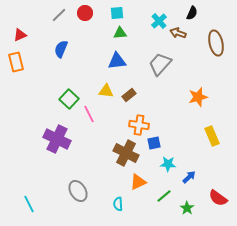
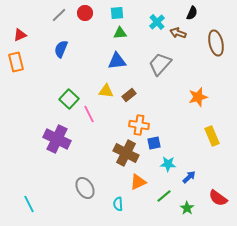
cyan cross: moved 2 px left, 1 px down
gray ellipse: moved 7 px right, 3 px up
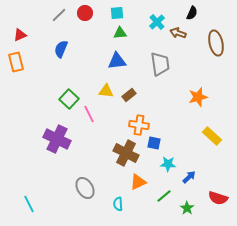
gray trapezoid: rotated 130 degrees clockwise
yellow rectangle: rotated 24 degrees counterclockwise
blue square: rotated 24 degrees clockwise
red semicircle: rotated 18 degrees counterclockwise
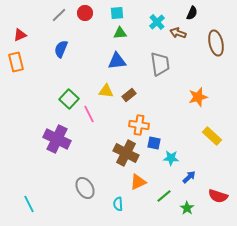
cyan star: moved 3 px right, 6 px up
red semicircle: moved 2 px up
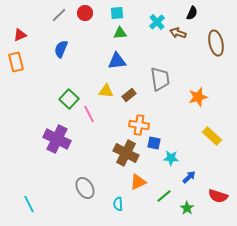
gray trapezoid: moved 15 px down
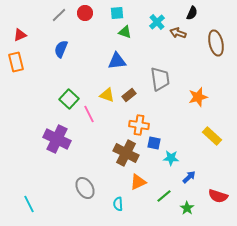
green triangle: moved 5 px right, 1 px up; rotated 24 degrees clockwise
yellow triangle: moved 1 px right, 4 px down; rotated 14 degrees clockwise
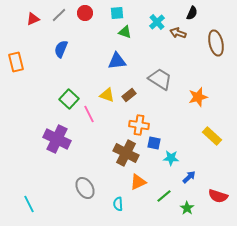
red triangle: moved 13 px right, 16 px up
gray trapezoid: rotated 50 degrees counterclockwise
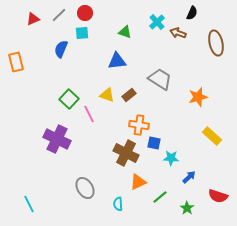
cyan square: moved 35 px left, 20 px down
green line: moved 4 px left, 1 px down
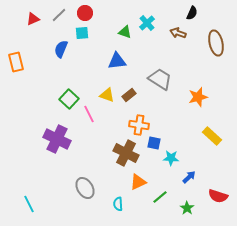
cyan cross: moved 10 px left, 1 px down
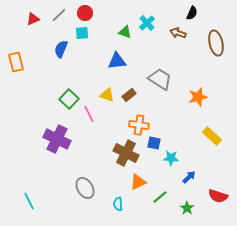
cyan line: moved 3 px up
